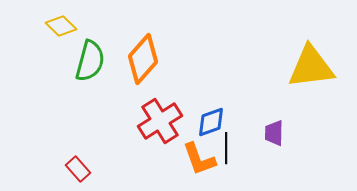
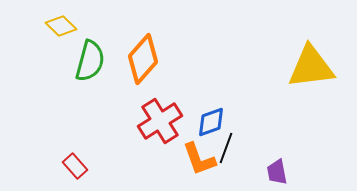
purple trapezoid: moved 3 px right, 39 px down; rotated 12 degrees counterclockwise
black line: rotated 20 degrees clockwise
red rectangle: moved 3 px left, 3 px up
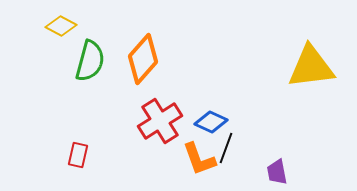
yellow diamond: rotated 16 degrees counterclockwise
blue diamond: rotated 44 degrees clockwise
red rectangle: moved 3 px right, 11 px up; rotated 55 degrees clockwise
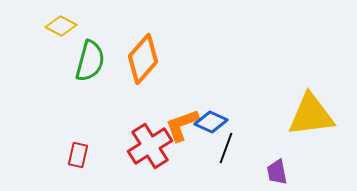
yellow triangle: moved 48 px down
red cross: moved 10 px left, 25 px down
orange L-shape: moved 17 px left, 34 px up; rotated 90 degrees clockwise
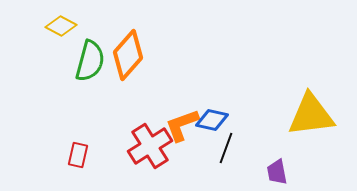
orange diamond: moved 15 px left, 4 px up
blue diamond: moved 1 px right, 2 px up; rotated 12 degrees counterclockwise
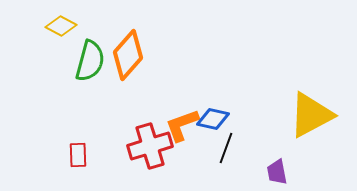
yellow triangle: rotated 21 degrees counterclockwise
blue diamond: moved 1 px right, 1 px up
red cross: rotated 15 degrees clockwise
red rectangle: rotated 15 degrees counterclockwise
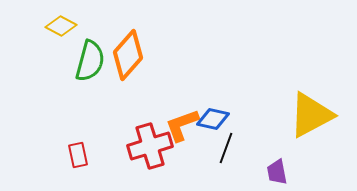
red rectangle: rotated 10 degrees counterclockwise
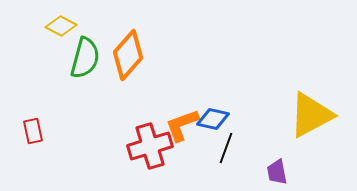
green semicircle: moved 5 px left, 3 px up
red rectangle: moved 45 px left, 24 px up
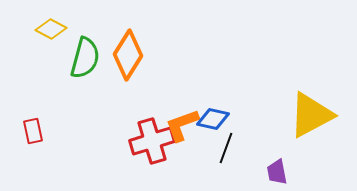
yellow diamond: moved 10 px left, 3 px down
orange diamond: rotated 9 degrees counterclockwise
red cross: moved 2 px right, 5 px up
